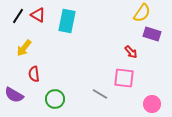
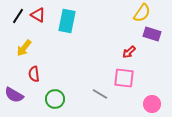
red arrow: moved 2 px left; rotated 88 degrees clockwise
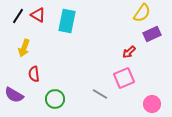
purple rectangle: rotated 42 degrees counterclockwise
yellow arrow: rotated 18 degrees counterclockwise
pink square: rotated 30 degrees counterclockwise
